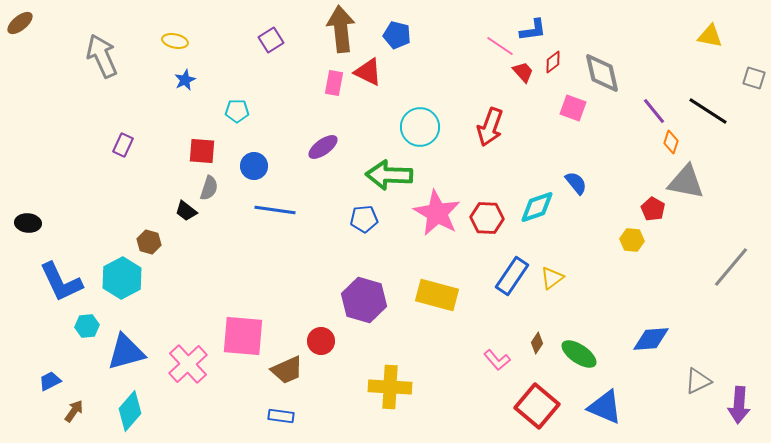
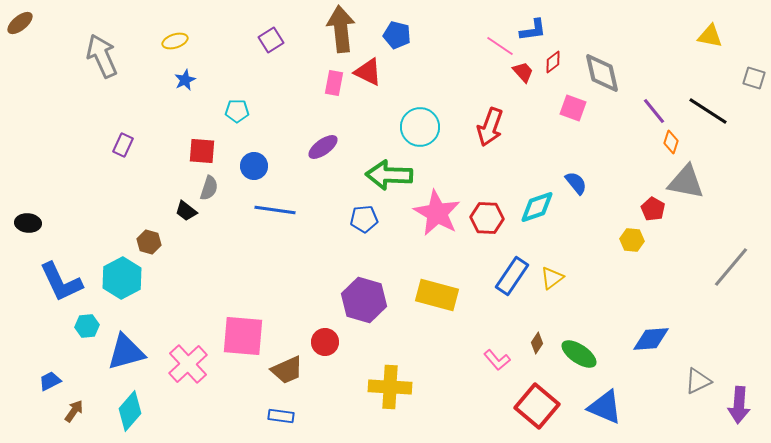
yellow ellipse at (175, 41): rotated 30 degrees counterclockwise
red circle at (321, 341): moved 4 px right, 1 px down
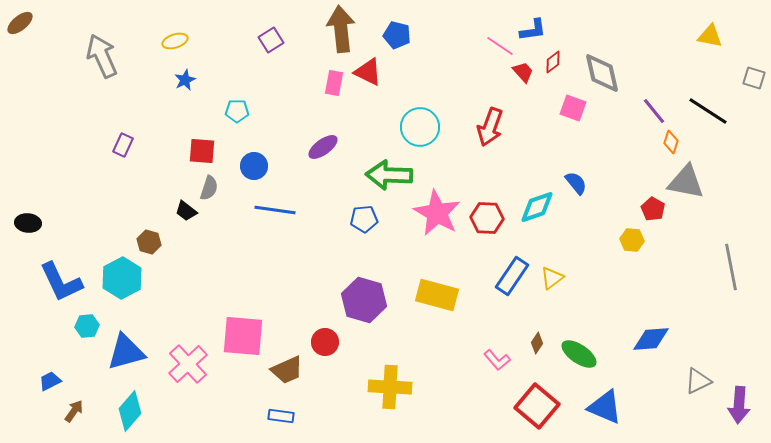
gray line at (731, 267): rotated 51 degrees counterclockwise
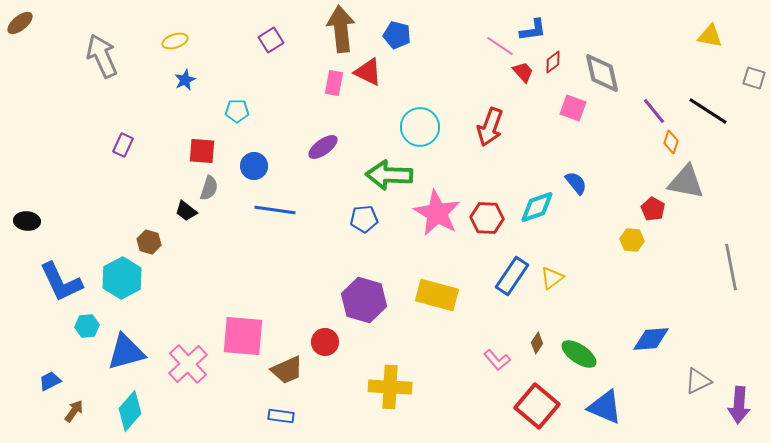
black ellipse at (28, 223): moved 1 px left, 2 px up
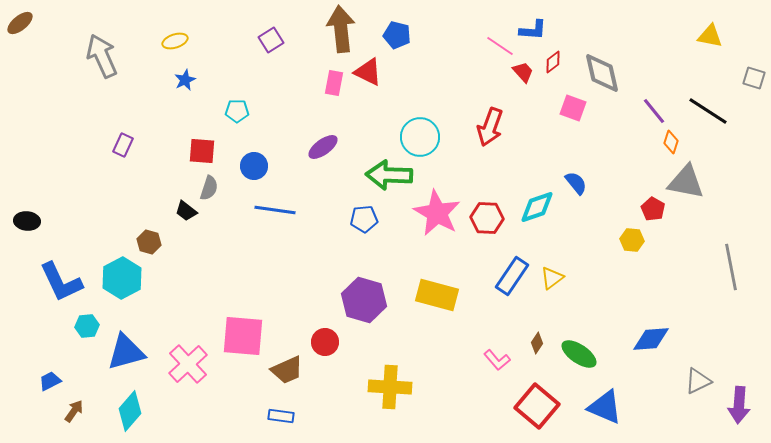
blue L-shape at (533, 30): rotated 12 degrees clockwise
cyan circle at (420, 127): moved 10 px down
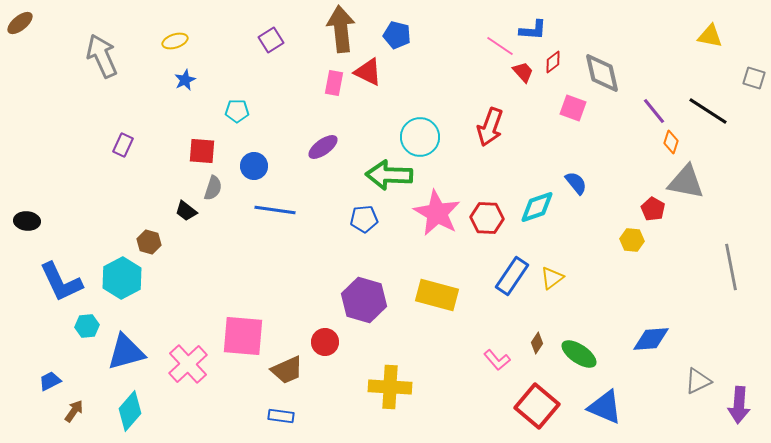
gray semicircle at (209, 188): moved 4 px right
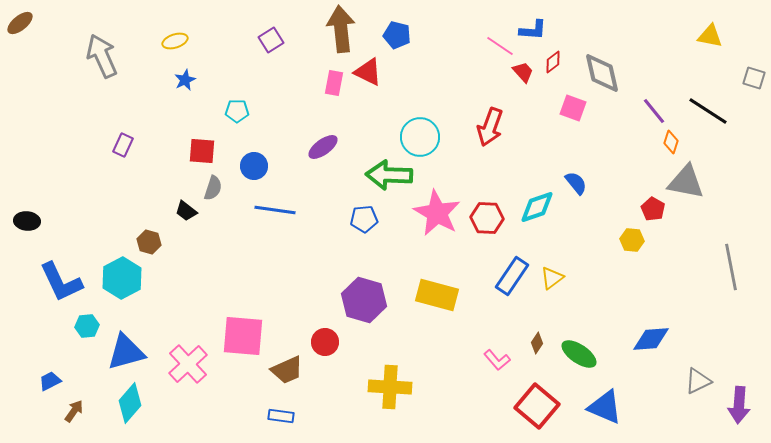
cyan diamond at (130, 411): moved 8 px up
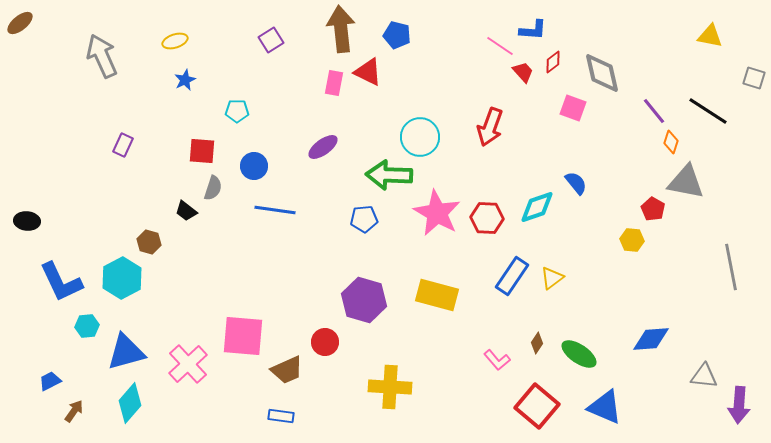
gray triangle at (698, 381): moved 6 px right, 5 px up; rotated 32 degrees clockwise
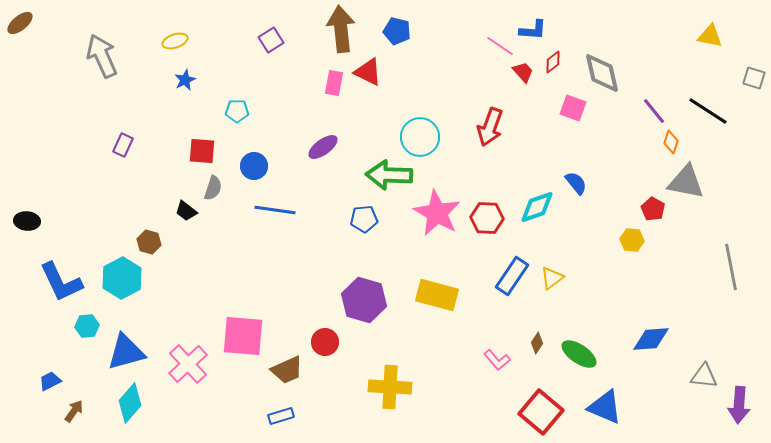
blue pentagon at (397, 35): moved 4 px up
red square at (537, 406): moved 4 px right, 6 px down
blue rectangle at (281, 416): rotated 25 degrees counterclockwise
